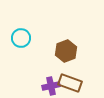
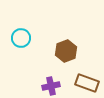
brown rectangle: moved 17 px right
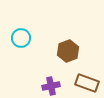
brown hexagon: moved 2 px right
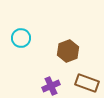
purple cross: rotated 12 degrees counterclockwise
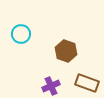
cyan circle: moved 4 px up
brown hexagon: moved 2 px left; rotated 20 degrees counterclockwise
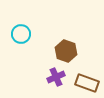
purple cross: moved 5 px right, 9 px up
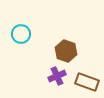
purple cross: moved 1 px right, 1 px up
brown rectangle: moved 1 px up
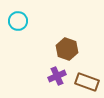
cyan circle: moved 3 px left, 13 px up
brown hexagon: moved 1 px right, 2 px up
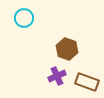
cyan circle: moved 6 px right, 3 px up
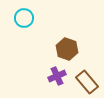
brown rectangle: rotated 30 degrees clockwise
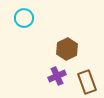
brown hexagon: rotated 15 degrees clockwise
brown rectangle: rotated 20 degrees clockwise
